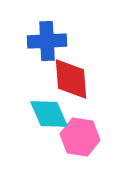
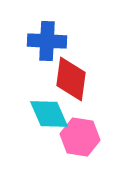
blue cross: rotated 6 degrees clockwise
red diamond: rotated 12 degrees clockwise
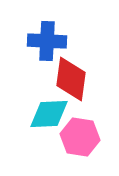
cyan diamond: rotated 69 degrees counterclockwise
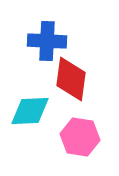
cyan diamond: moved 19 px left, 3 px up
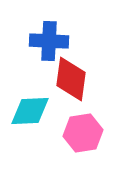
blue cross: moved 2 px right
pink hexagon: moved 3 px right, 4 px up; rotated 18 degrees counterclockwise
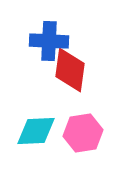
red diamond: moved 1 px left, 9 px up
cyan diamond: moved 6 px right, 20 px down
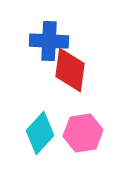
cyan diamond: moved 4 px right, 2 px down; rotated 45 degrees counterclockwise
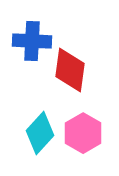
blue cross: moved 17 px left
pink hexagon: rotated 21 degrees counterclockwise
